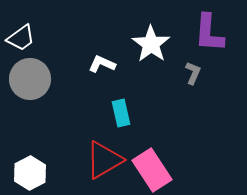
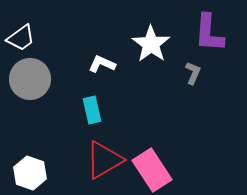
cyan rectangle: moved 29 px left, 3 px up
white hexagon: rotated 12 degrees counterclockwise
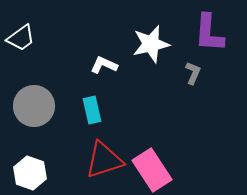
white star: rotated 24 degrees clockwise
white L-shape: moved 2 px right, 1 px down
gray circle: moved 4 px right, 27 px down
red triangle: rotated 12 degrees clockwise
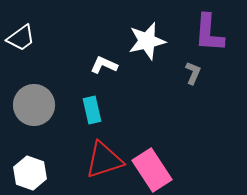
white star: moved 4 px left, 3 px up
gray circle: moved 1 px up
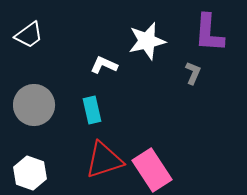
white trapezoid: moved 8 px right, 3 px up
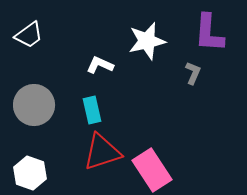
white L-shape: moved 4 px left
red triangle: moved 2 px left, 8 px up
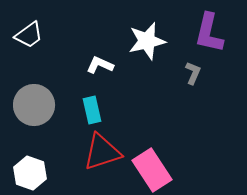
purple L-shape: rotated 9 degrees clockwise
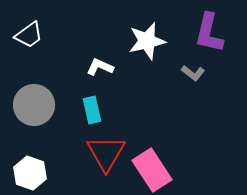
white L-shape: moved 2 px down
gray L-shape: rotated 105 degrees clockwise
red triangle: moved 4 px right, 1 px down; rotated 42 degrees counterclockwise
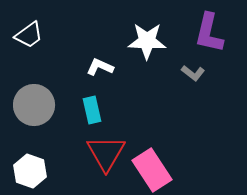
white star: rotated 15 degrees clockwise
white hexagon: moved 2 px up
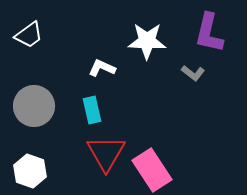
white L-shape: moved 2 px right, 1 px down
gray circle: moved 1 px down
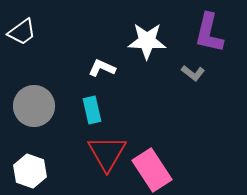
white trapezoid: moved 7 px left, 3 px up
red triangle: moved 1 px right
